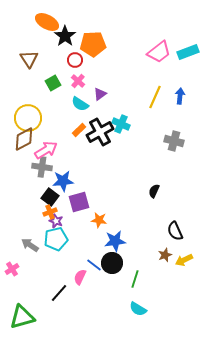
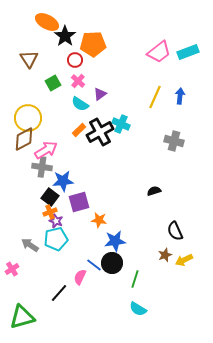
black semicircle at (154, 191): rotated 48 degrees clockwise
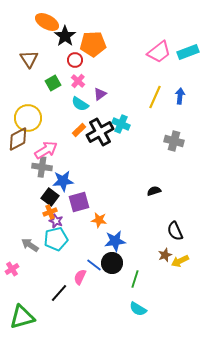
brown diamond at (24, 139): moved 6 px left
yellow arrow at (184, 260): moved 4 px left, 1 px down
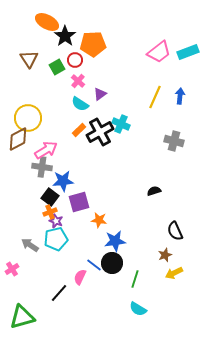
green square at (53, 83): moved 4 px right, 16 px up
yellow arrow at (180, 261): moved 6 px left, 12 px down
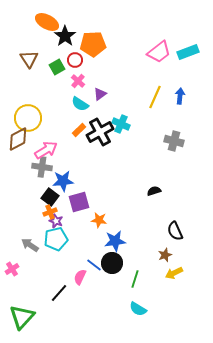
green triangle at (22, 317): rotated 32 degrees counterclockwise
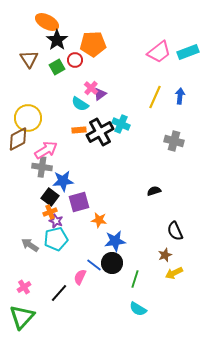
black star at (65, 36): moved 8 px left, 4 px down
pink cross at (78, 81): moved 13 px right, 7 px down
orange rectangle at (79, 130): rotated 40 degrees clockwise
pink cross at (12, 269): moved 12 px right, 18 px down
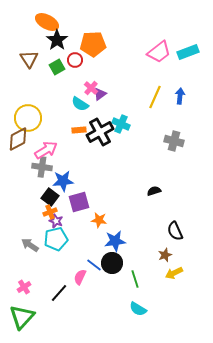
green line at (135, 279): rotated 36 degrees counterclockwise
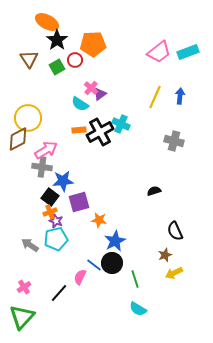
blue star at (115, 241): rotated 20 degrees counterclockwise
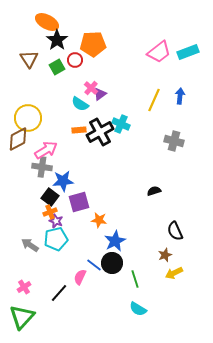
yellow line at (155, 97): moved 1 px left, 3 px down
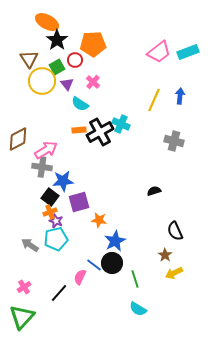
pink cross at (91, 88): moved 2 px right, 6 px up
purple triangle at (100, 94): moved 33 px left, 10 px up; rotated 32 degrees counterclockwise
yellow circle at (28, 118): moved 14 px right, 37 px up
brown star at (165, 255): rotated 16 degrees counterclockwise
